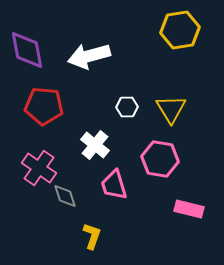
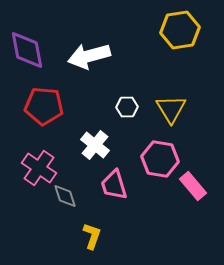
pink rectangle: moved 4 px right, 23 px up; rotated 36 degrees clockwise
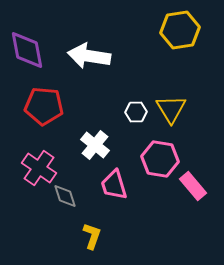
white arrow: rotated 24 degrees clockwise
white hexagon: moved 9 px right, 5 px down
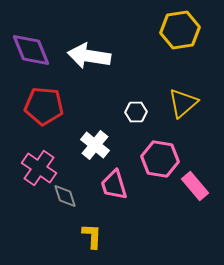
purple diamond: moved 4 px right; rotated 12 degrees counterclockwise
yellow triangle: moved 12 px right, 6 px up; rotated 20 degrees clockwise
pink rectangle: moved 2 px right
yellow L-shape: rotated 16 degrees counterclockwise
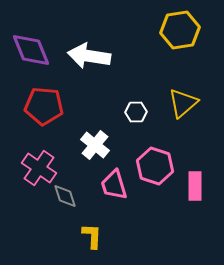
pink hexagon: moved 5 px left, 7 px down; rotated 9 degrees clockwise
pink rectangle: rotated 40 degrees clockwise
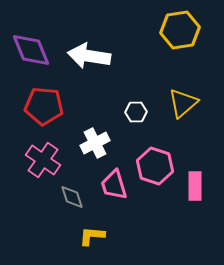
white cross: moved 2 px up; rotated 24 degrees clockwise
pink cross: moved 4 px right, 8 px up
gray diamond: moved 7 px right, 1 px down
yellow L-shape: rotated 88 degrees counterclockwise
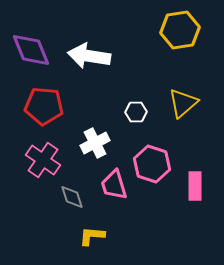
pink hexagon: moved 3 px left, 2 px up
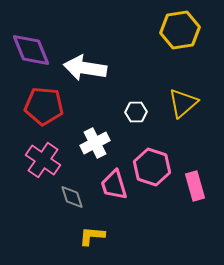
white arrow: moved 4 px left, 12 px down
pink hexagon: moved 3 px down
pink rectangle: rotated 16 degrees counterclockwise
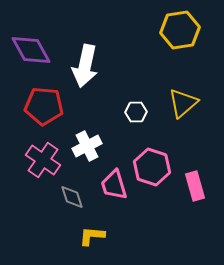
purple diamond: rotated 6 degrees counterclockwise
white arrow: moved 2 px up; rotated 87 degrees counterclockwise
white cross: moved 8 px left, 3 px down
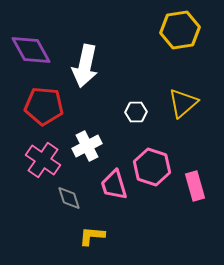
gray diamond: moved 3 px left, 1 px down
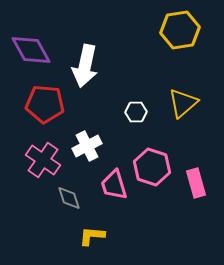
red pentagon: moved 1 px right, 2 px up
pink rectangle: moved 1 px right, 3 px up
